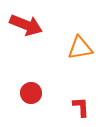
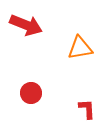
red L-shape: moved 6 px right, 2 px down
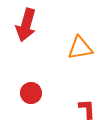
red arrow: rotated 84 degrees clockwise
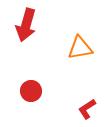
red circle: moved 2 px up
red L-shape: rotated 120 degrees counterclockwise
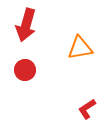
red circle: moved 6 px left, 21 px up
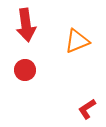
red arrow: rotated 24 degrees counterclockwise
orange triangle: moved 3 px left, 7 px up; rotated 12 degrees counterclockwise
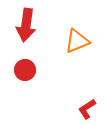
red arrow: rotated 16 degrees clockwise
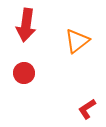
orange triangle: rotated 16 degrees counterclockwise
red circle: moved 1 px left, 3 px down
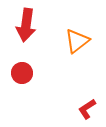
red circle: moved 2 px left
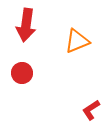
orange triangle: rotated 16 degrees clockwise
red L-shape: moved 4 px right, 1 px down
